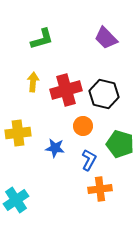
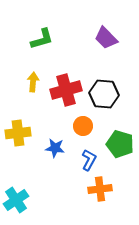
black hexagon: rotated 8 degrees counterclockwise
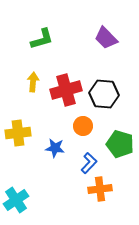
blue L-shape: moved 3 px down; rotated 15 degrees clockwise
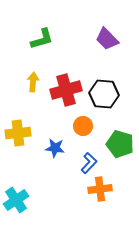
purple trapezoid: moved 1 px right, 1 px down
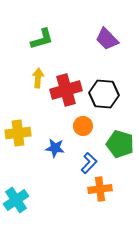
yellow arrow: moved 5 px right, 4 px up
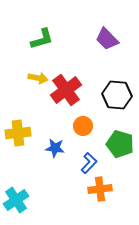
yellow arrow: rotated 96 degrees clockwise
red cross: rotated 20 degrees counterclockwise
black hexagon: moved 13 px right, 1 px down
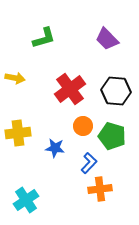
green L-shape: moved 2 px right, 1 px up
yellow arrow: moved 23 px left
red cross: moved 4 px right, 1 px up
black hexagon: moved 1 px left, 4 px up
green pentagon: moved 8 px left, 8 px up
cyan cross: moved 10 px right
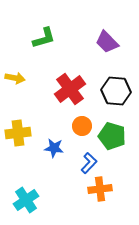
purple trapezoid: moved 3 px down
orange circle: moved 1 px left
blue star: moved 1 px left
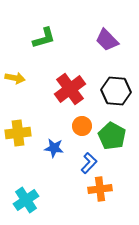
purple trapezoid: moved 2 px up
green pentagon: rotated 12 degrees clockwise
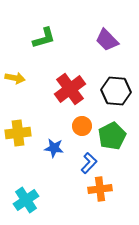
green pentagon: rotated 16 degrees clockwise
